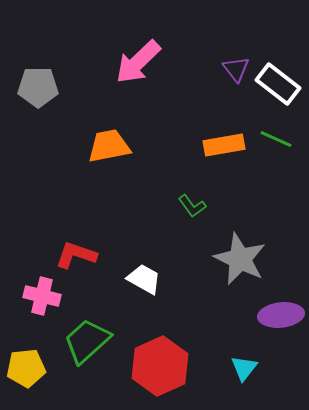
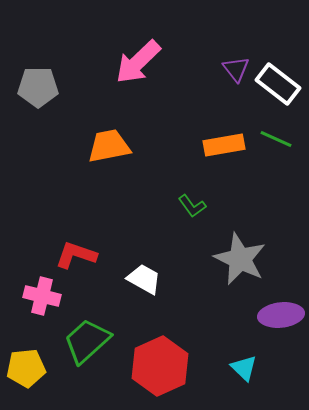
cyan triangle: rotated 24 degrees counterclockwise
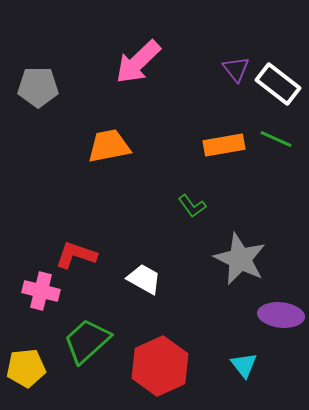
pink cross: moved 1 px left, 5 px up
purple ellipse: rotated 12 degrees clockwise
cyan triangle: moved 3 px up; rotated 8 degrees clockwise
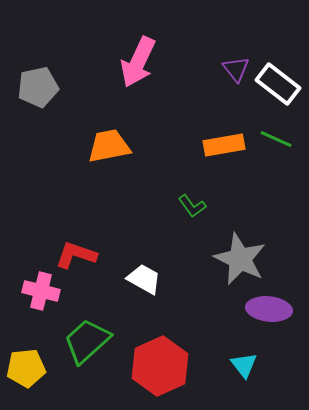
pink arrow: rotated 21 degrees counterclockwise
gray pentagon: rotated 12 degrees counterclockwise
purple ellipse: moved 12 px left, 6 px up
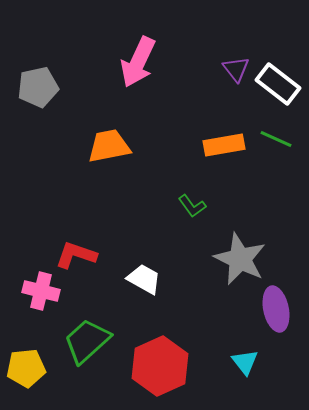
purple ellipse: moved 7 px right; rotated 72 degrees clockwise
cyan triangle: moved 1 px right, 3 px up
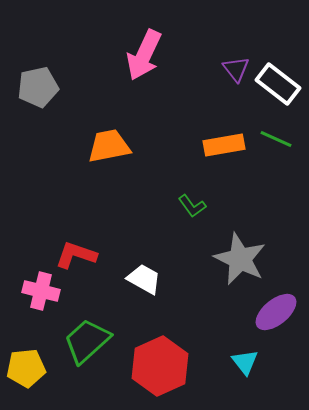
pink arrow: moved 6 px right, 7 px up
purple ellipse: moved 3 px down; rotated 63 degrees clockwise
